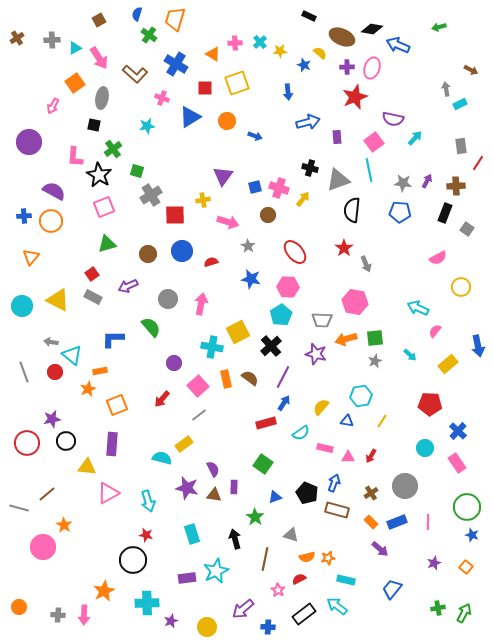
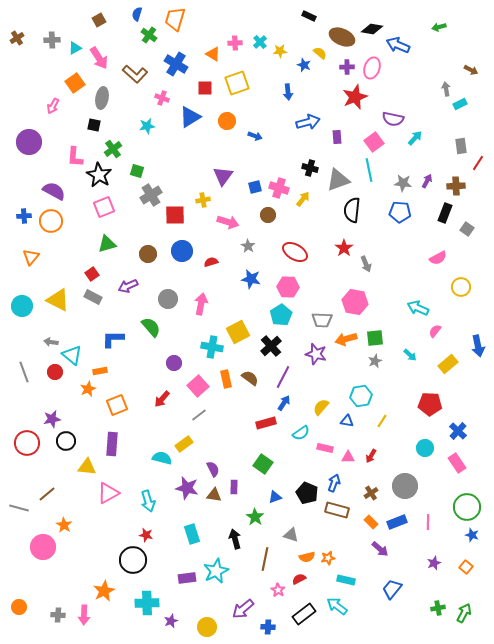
red ellipse at (295, 252): rotated 20 degrees counterclockwise
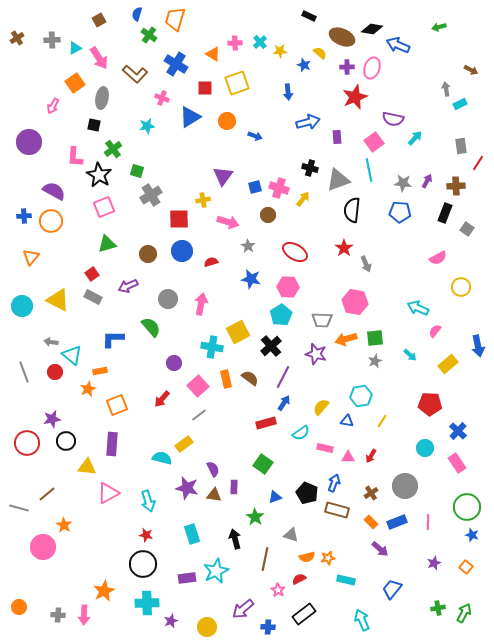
red square at (175, 215): moved 4 px right, 4 px down
black circle at (133, 560): moved 10 px right, 4 px down
cyan arrow at (337, 606): moved 25 px right, 14 px down; rotated 30 degrees clockwise
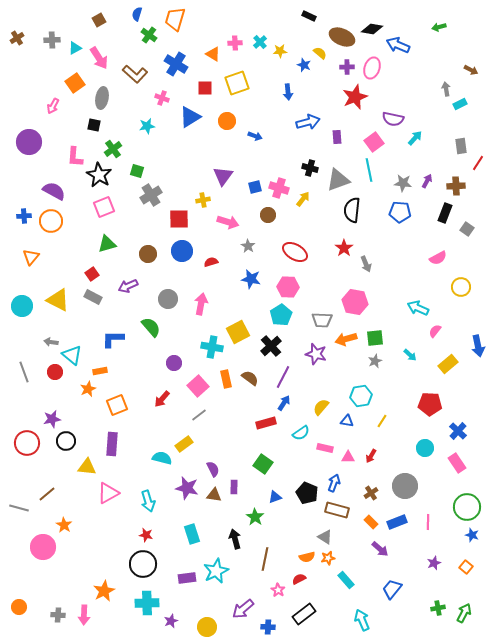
gray triangle at (291, 535): moved 34 px right, 2 px down; rotated 14 degrees clockwise
cyan rectangle at (346, 580): rotated 36 degrees clockwise
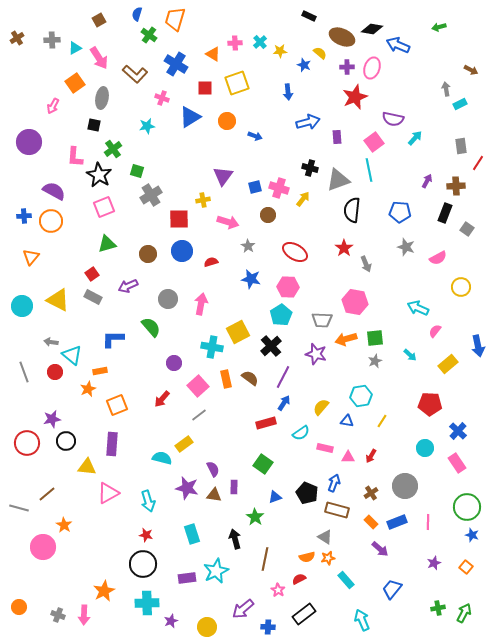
gray star at (403, 183): moved 3 px right, 64 px down; rotated 12 degrees clockwise
gray cross at (58, 615): rotated 16 degrees clockwise
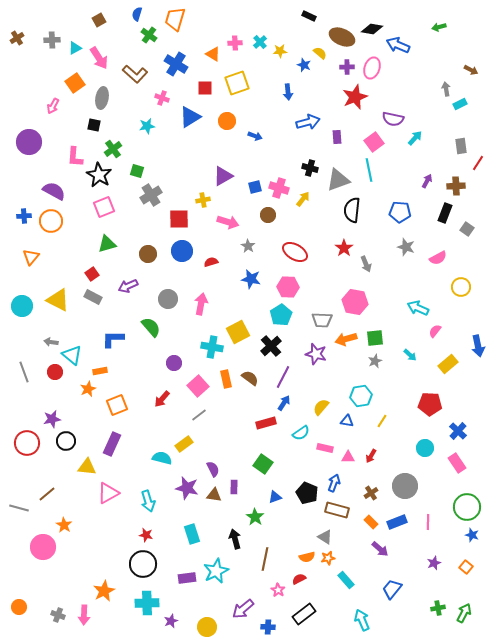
purple triangle at (223, 176): rotated 25 degrees clockwise
purple rectangle at (112, 444): rotated 20 degrees clockwise
